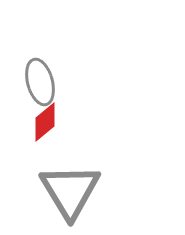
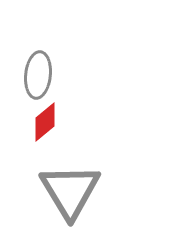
gray ellipse: moved 2 px left, 7 px up; rotated 21 degrees clockwise
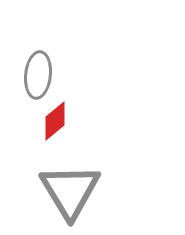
red diamond: moved 10 px right, 1 px up
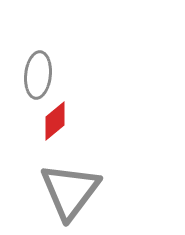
gray triangle: rotated 8 degrees clockwise
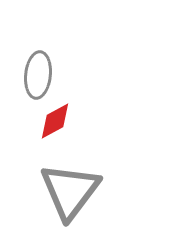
red diamond: rotated 12 degrees clockwise
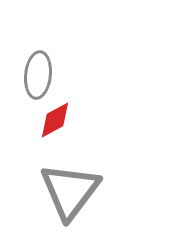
red diamond: moved 1 px up
